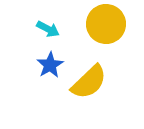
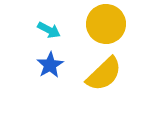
cyan arrow: moved 1 px right, 1 px down
yellow semicircle: moved 15 px right, 8 px up
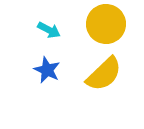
blue star: moved 3 px left, 5 px down; rotated 16 degrees counterclockwise
